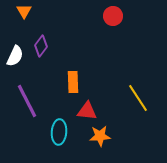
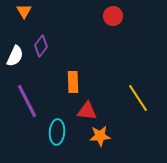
cyan ellipse: moved 2 px left
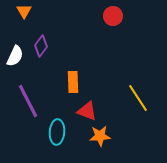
purple line: moved 1 px right
red triangle: rotated 15 degrees clockwise
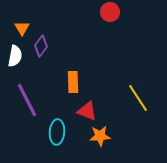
orange triangle: moved 2 px left, 17 px down
red circle: moved 3 px left, 4 px up
white semicircle: rotated 15 degrees counterclockwise
purple line: moved 1 px left, 1 px up
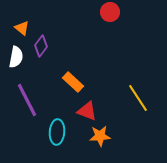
orange triangle: rotated 21 degrees counterclockwise
white semicircle: moved 1 px right, 1 px down
orange rectangle: rotated 45 degrees counterclockwise
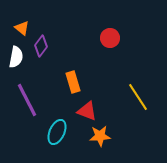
red circle: moved 26 px down
orange rectangle: rotated 30 degrees clockwise
yellow line: moved 1 px up
cyan ellipse: rotated 20 degrees clockwise
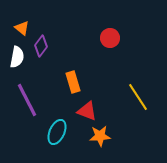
white semicircle: moved 1 px right
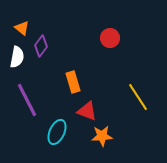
orange star: moved 2 px right
